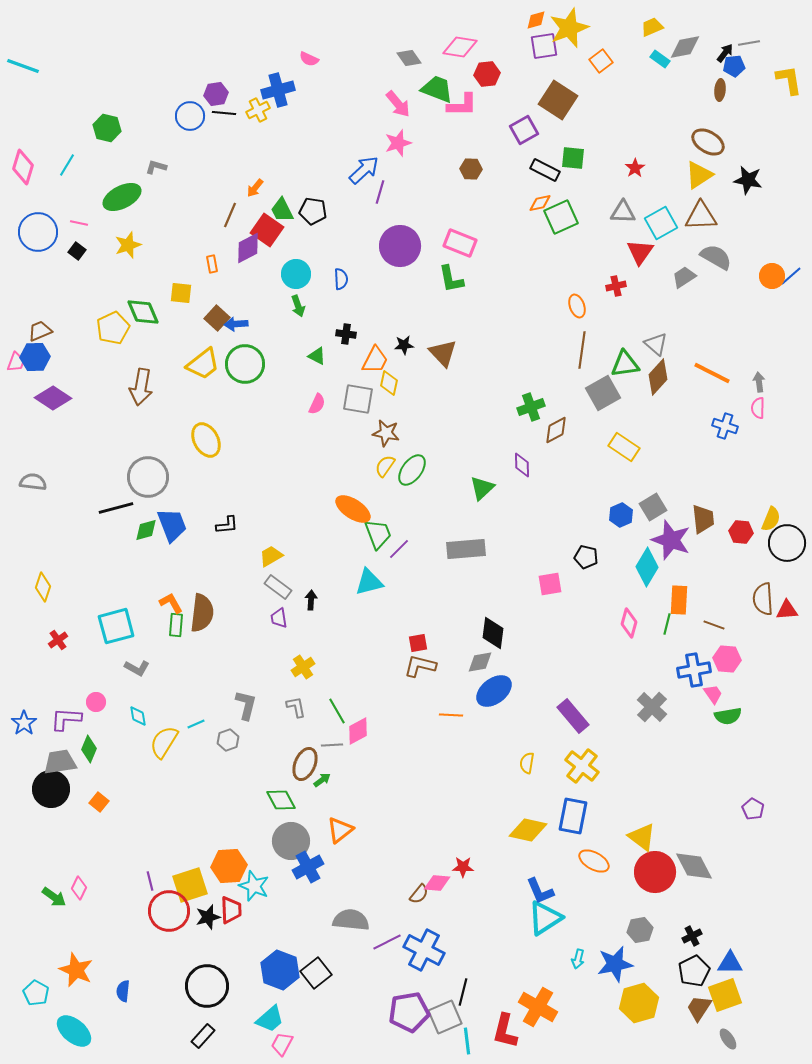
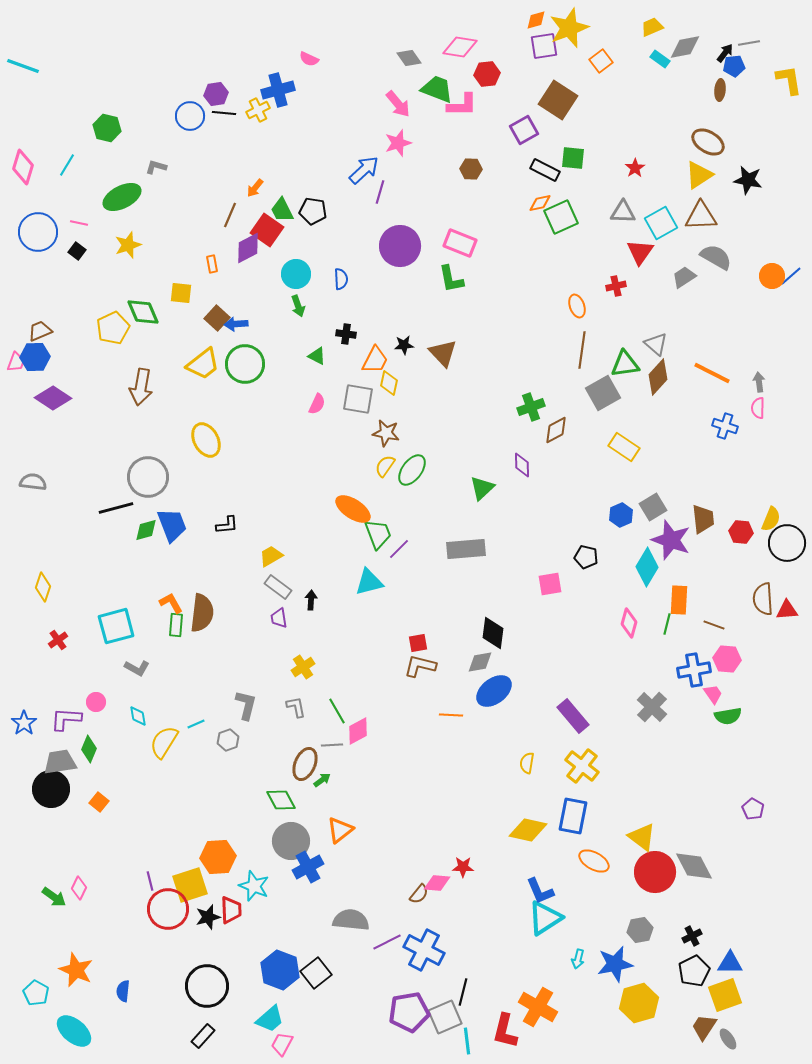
orange hexagon at (229, 866): moved 11 px left, 9 px up
red circle at (169, 911): moved 1 px left, 2 px up
brown trapezoid at (699, 1008): moved 5 px right, 19 px down
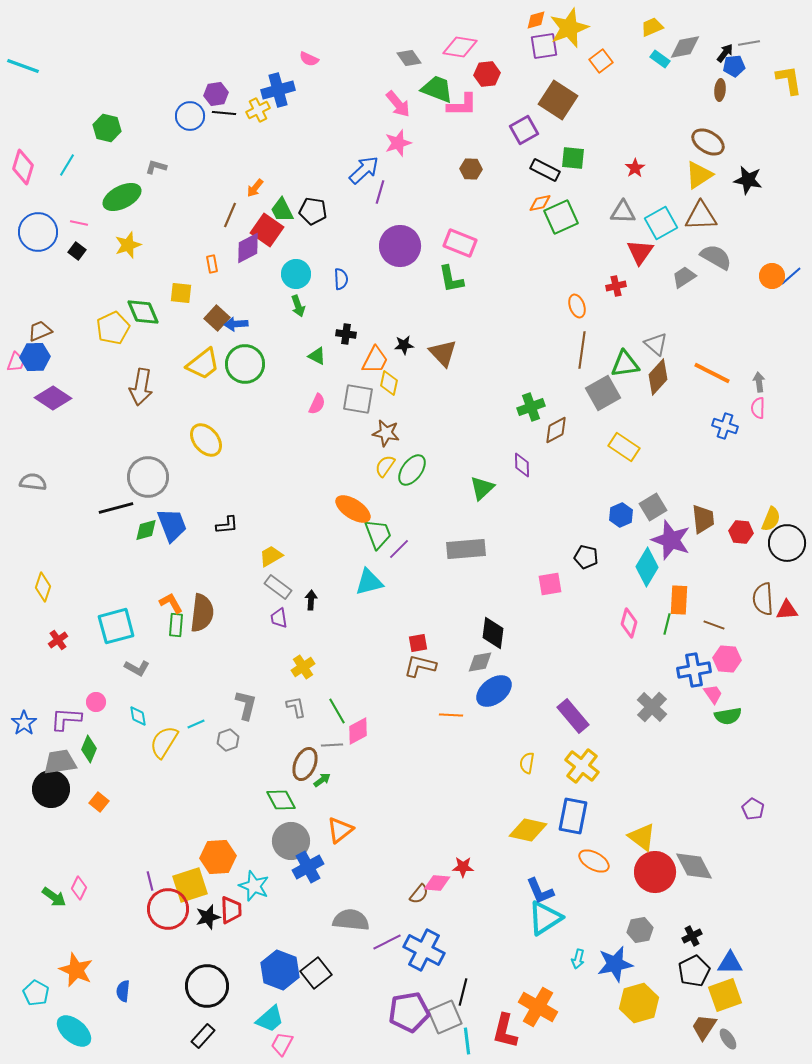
yellow ellipse at (206, 440): rotated 12 degrees counterclockwise
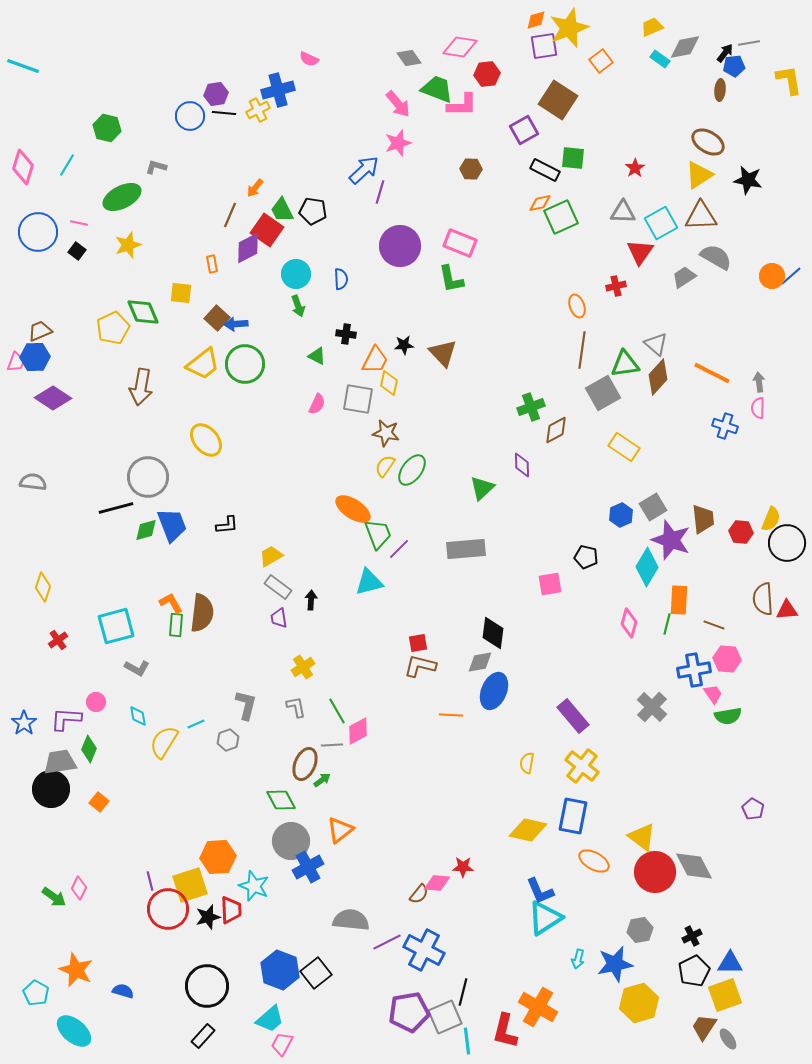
blue ellipse at (494, 691): rotated 30 degrees counterclockwise
blue semicircle at (123, 991): rotated 100 degrees clockwise
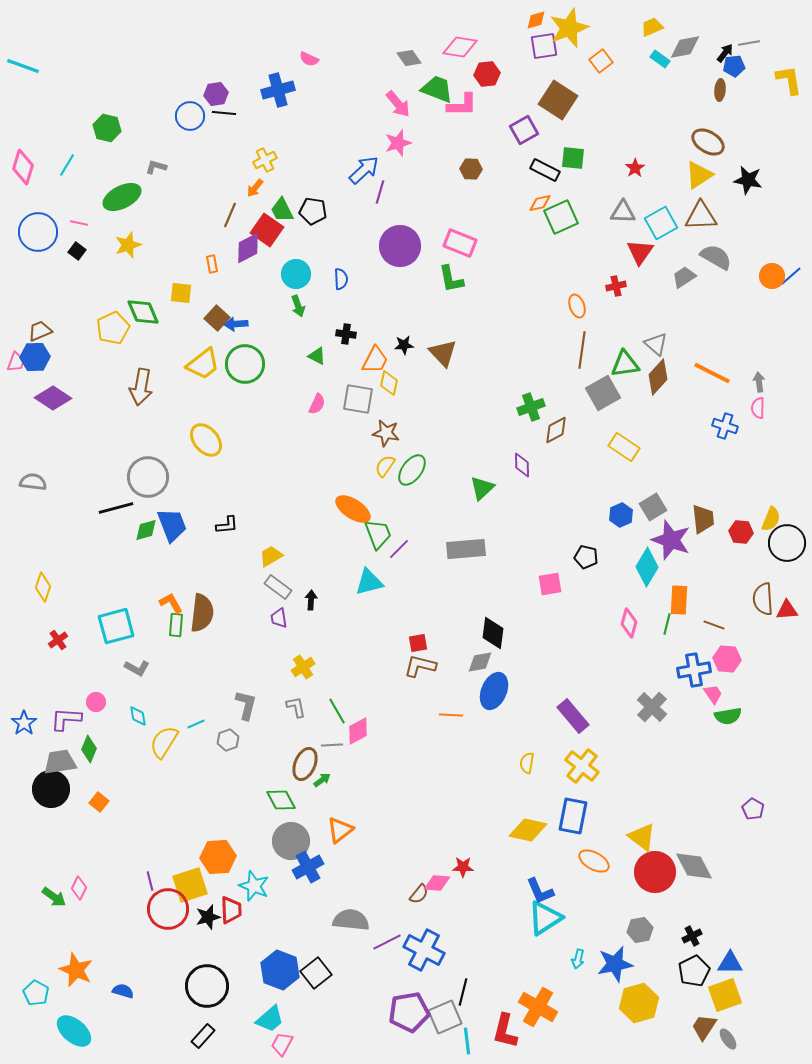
yellow cross at (258, 110): moved 7 px right, 50 px down
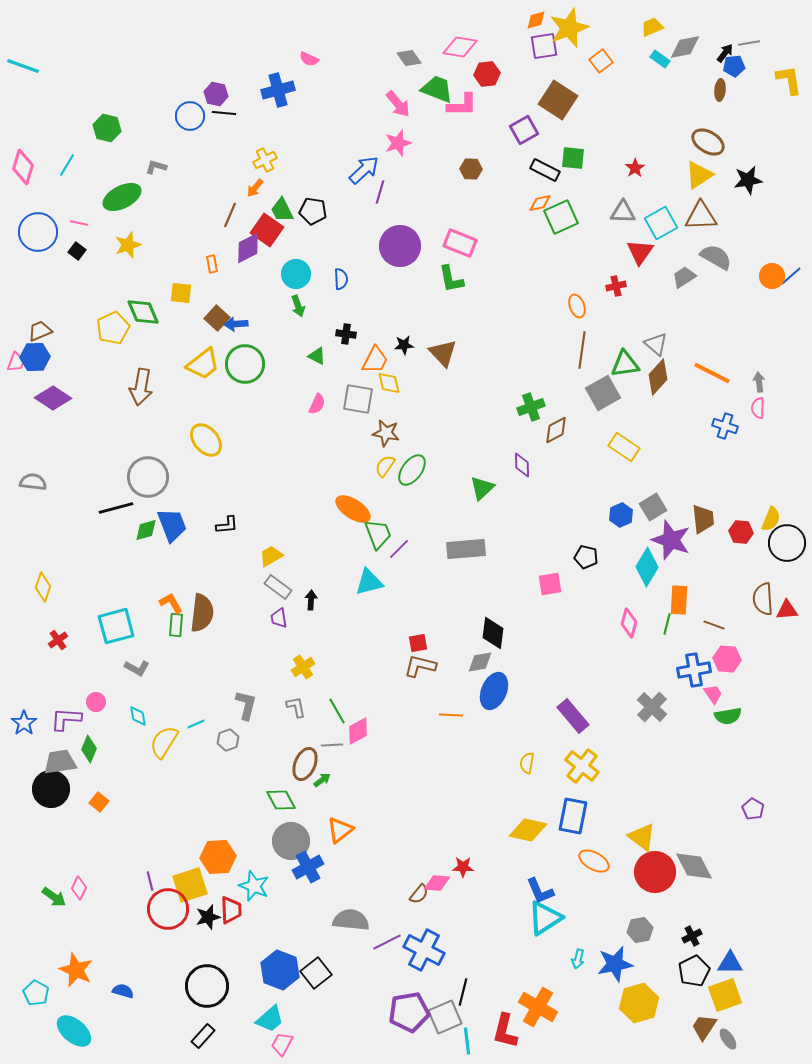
purple hexagon at (216, 94): rotated 20 degrees clockwise
black star at (748, 180): rotated 20 degrees counterclockwise
yellow diamond at (389, 383): rotated 25 degrees counterclockwise
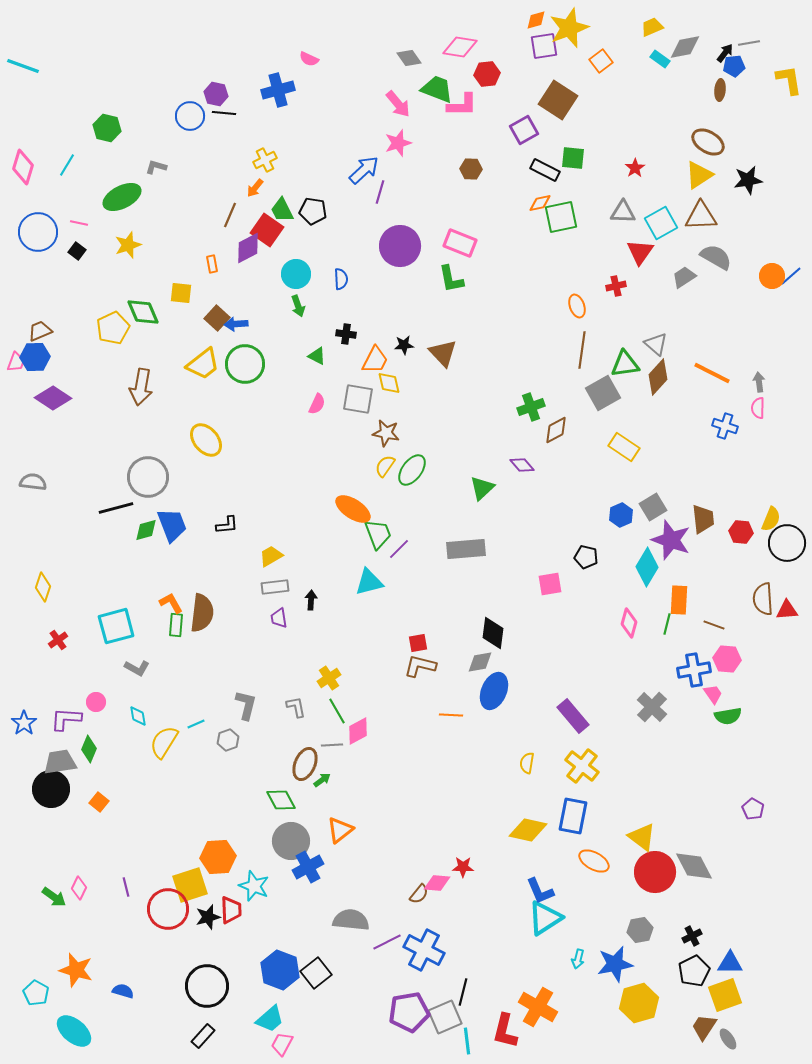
green square at (561, 217): rotated 12 degrees clockwise
purple diamond at (522, 465): rotated 40 degrees counterclockwise
gray rectangle at (278, 587): moved 3 px left; rotated 44 degrees counterclockwise
yellow cross at (303, 667): moved 26 px right, 11 px down
purple line at (150, 881): moved 24 px left, 6 px down
orange star at (76, 970): rotated 8 degrees counterclockwise
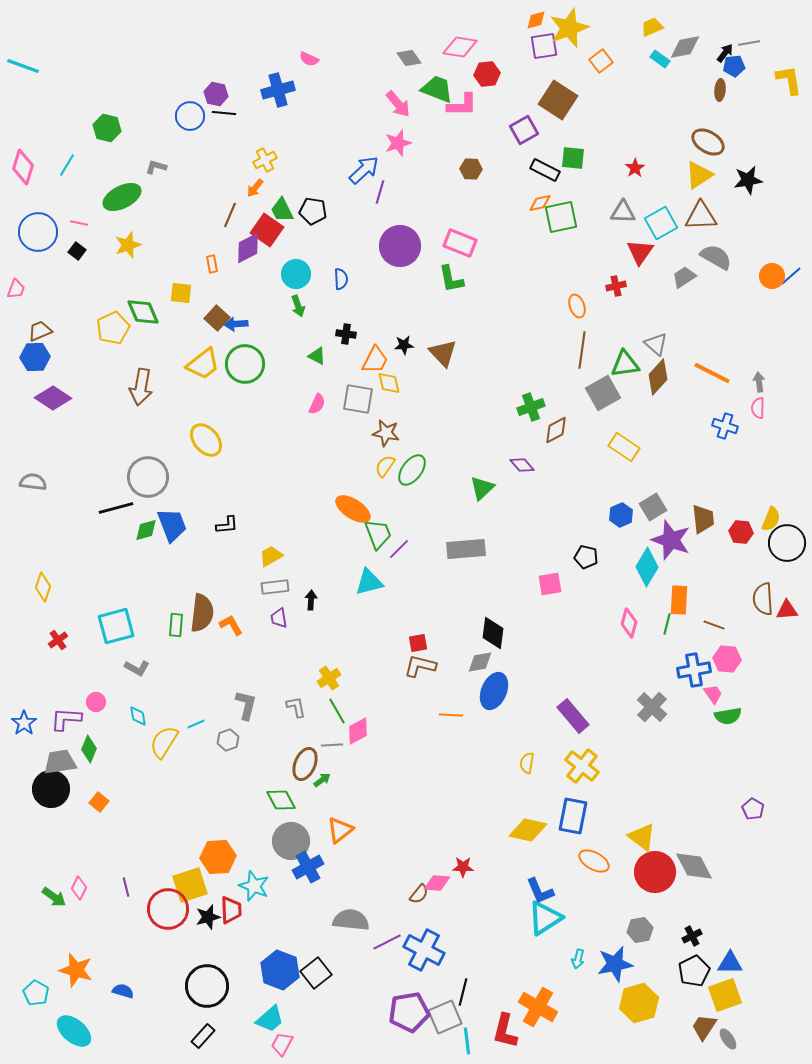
pink trapezoid at (16, 362): moved 73 px up
orange L-shape at (171, 603): moved 60 px right, 22 px down
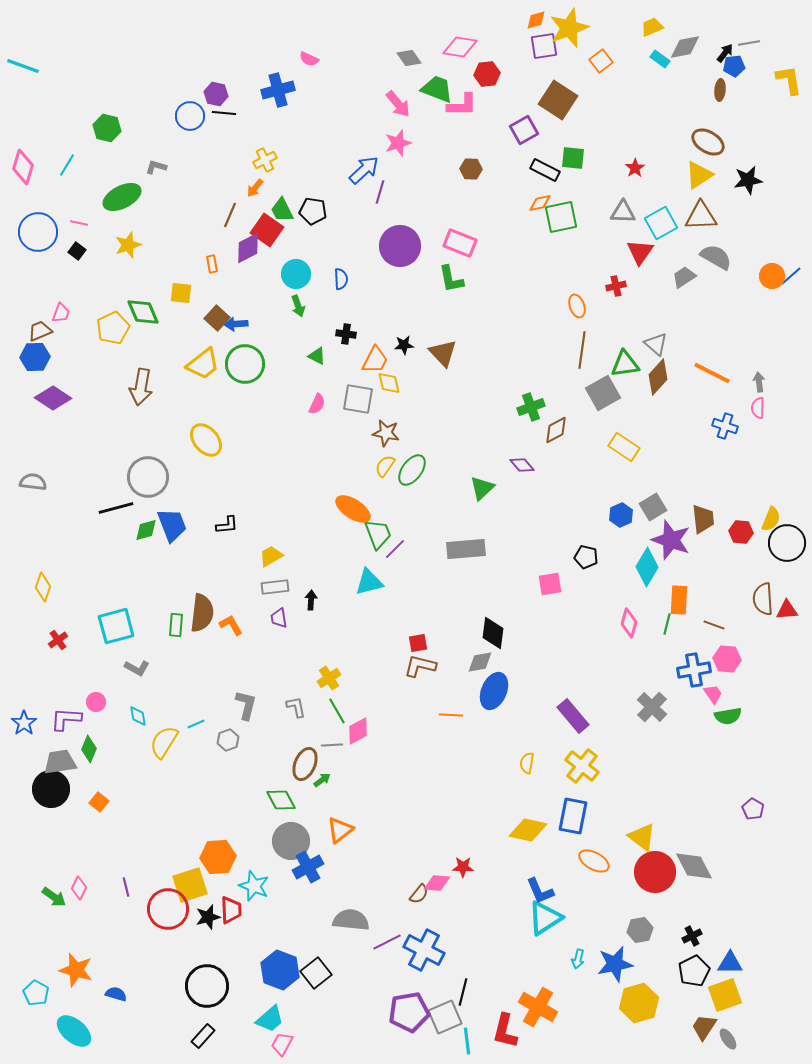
pink trapezoid at (16, 289): moved 45 px right, 24 px down
purple line at (399, 549): moved 4 px left
blue semicircle at (123, 991): moved 7 px left, 3 px down
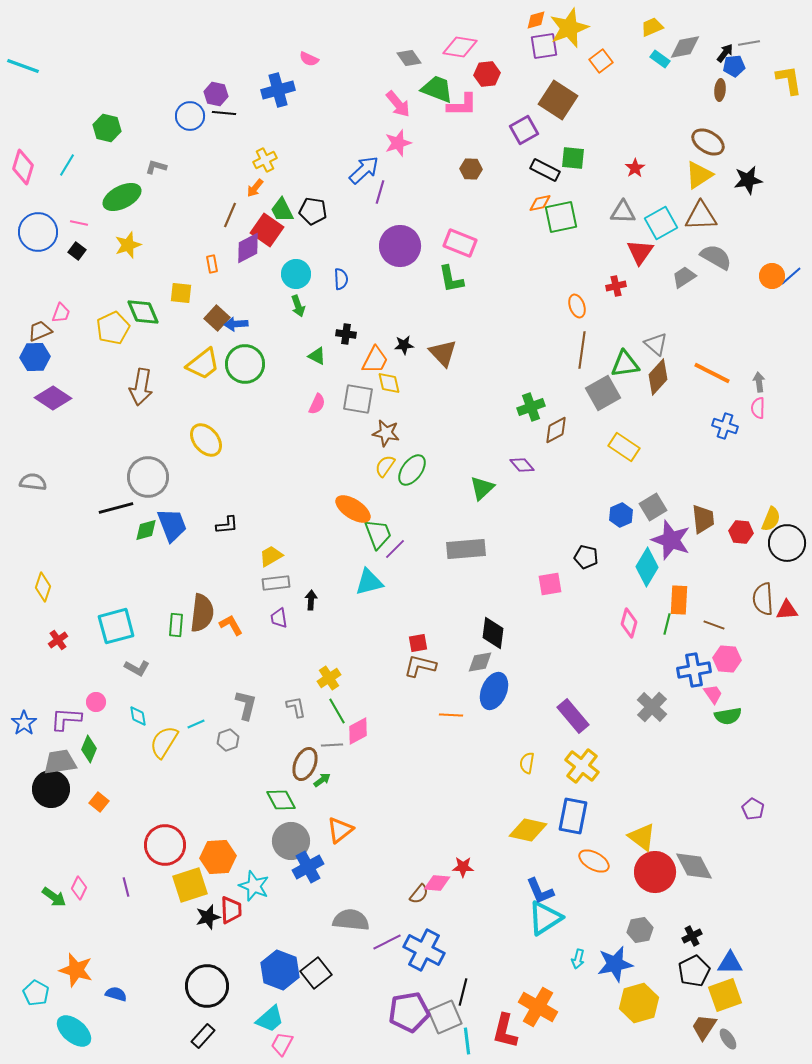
gray rectangle at (275, 587): moved 1 px right, 4 px up
red circle at (168, 909): moved 3 px left, 64 px up
